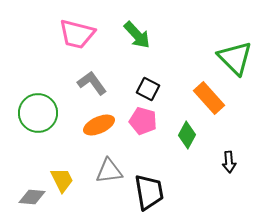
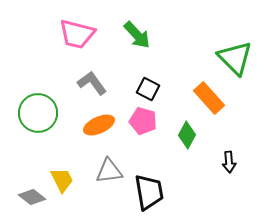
gray diamond: rotated 32 degrees clockwise
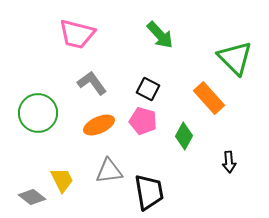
green arrow: moved 23 px right
green diamond: moved 3 px left, 1 px down
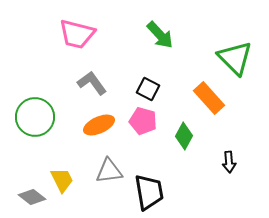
green circle: moved 3 px left, 4 px down
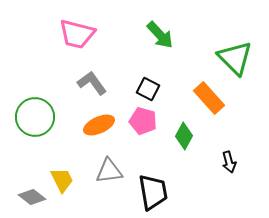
black arrow: rotated 10 degrees counterclockwise
black trapezoid: moved 4 px right
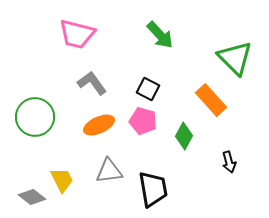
orange rectangle: moved 2 px right, 2 px down
black trapezoid: moved 3 px up
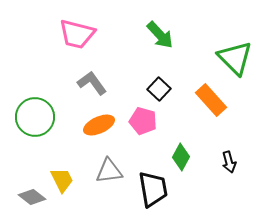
black square: moved 11 px right; rotated 15 degrees clockwise
green diamond: moved 3 px left, 21 px down
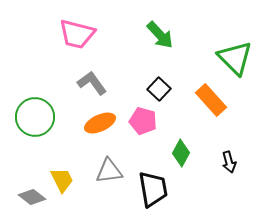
orange ellipse: moved 1 px right, 2 px up
green diamond: moved 4 px up
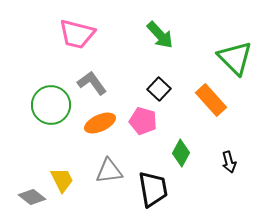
green circle: moved 16 px right, 12 px up
